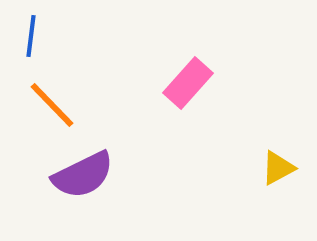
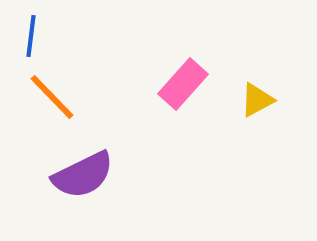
pink rectangle: moved 5 px left, 1 px down
orange line: moved 8 px up
yellow triangle: moved 21 px left, 68 px up
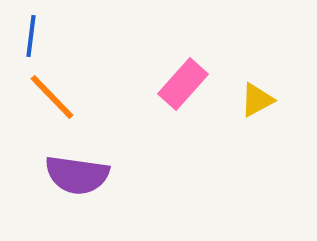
purple semicircle: moved 6 px left; rotated 34 degrees clockwise
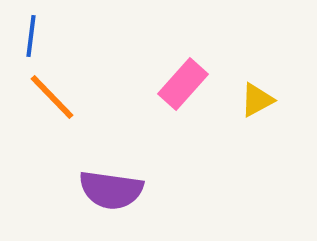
purple semicircle: moved 34 px right, 15 px down
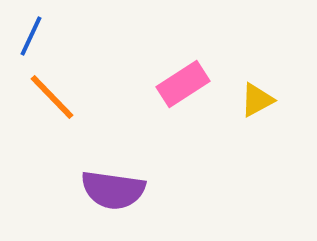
blue line: rotated 18 degrees clockwise
pink rectangle: rotated 15 degrees clockwise
purple semicircle: moved 2 px right
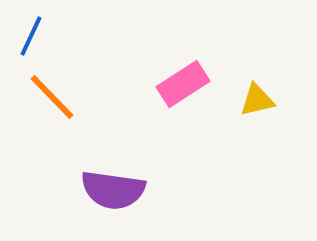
yellow triangle: rotated 15 degrees clockwise
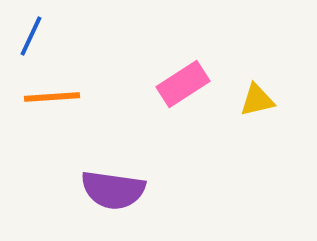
orange line: rotated 50 degrees counterclockwise
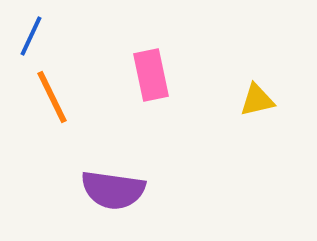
pink rectangle: moved 32 px left, 9 px up; rotated 69 degrees counterclockwise
orange line: rotated 68 degrees clockwise
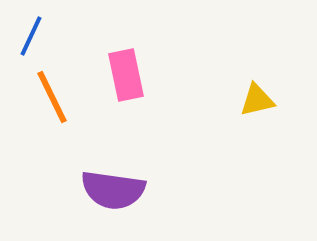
pink rectangle: moved 25 px left
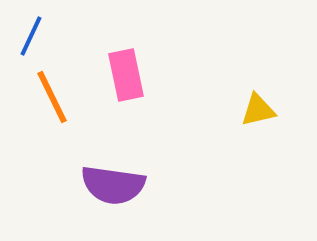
yellow triangle: moved 1 px right, 10 px down
purple semicircle: moved 5 px up
